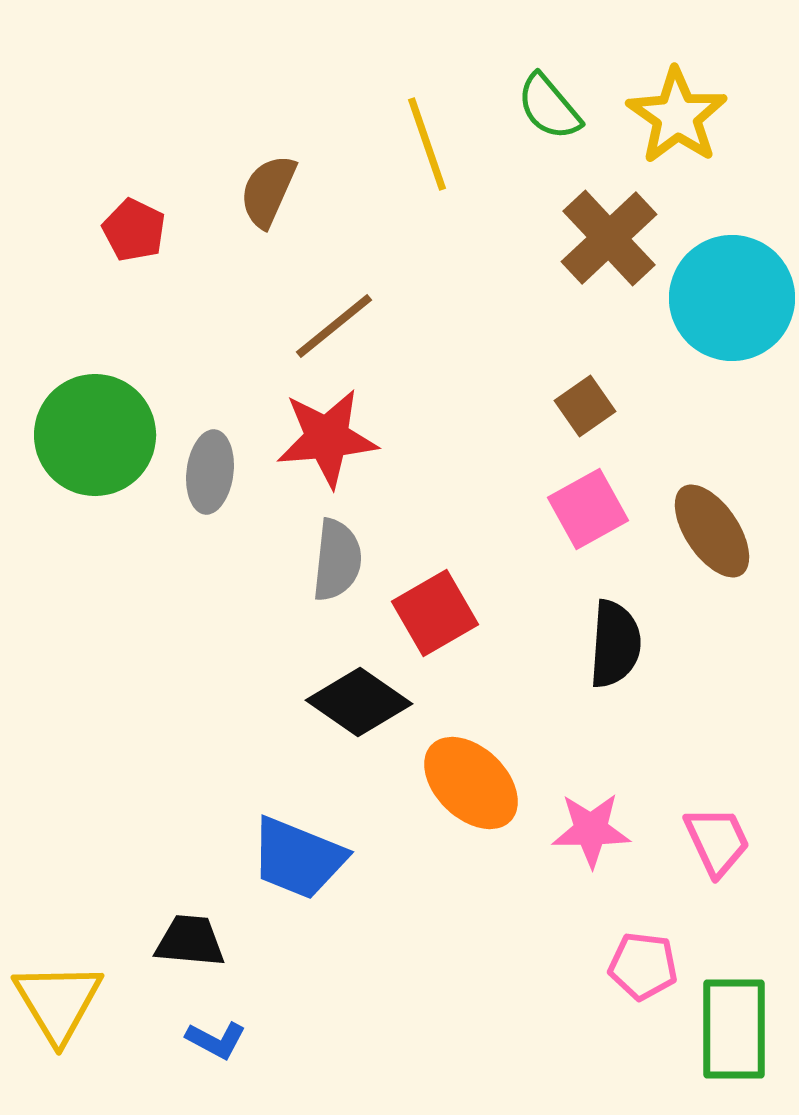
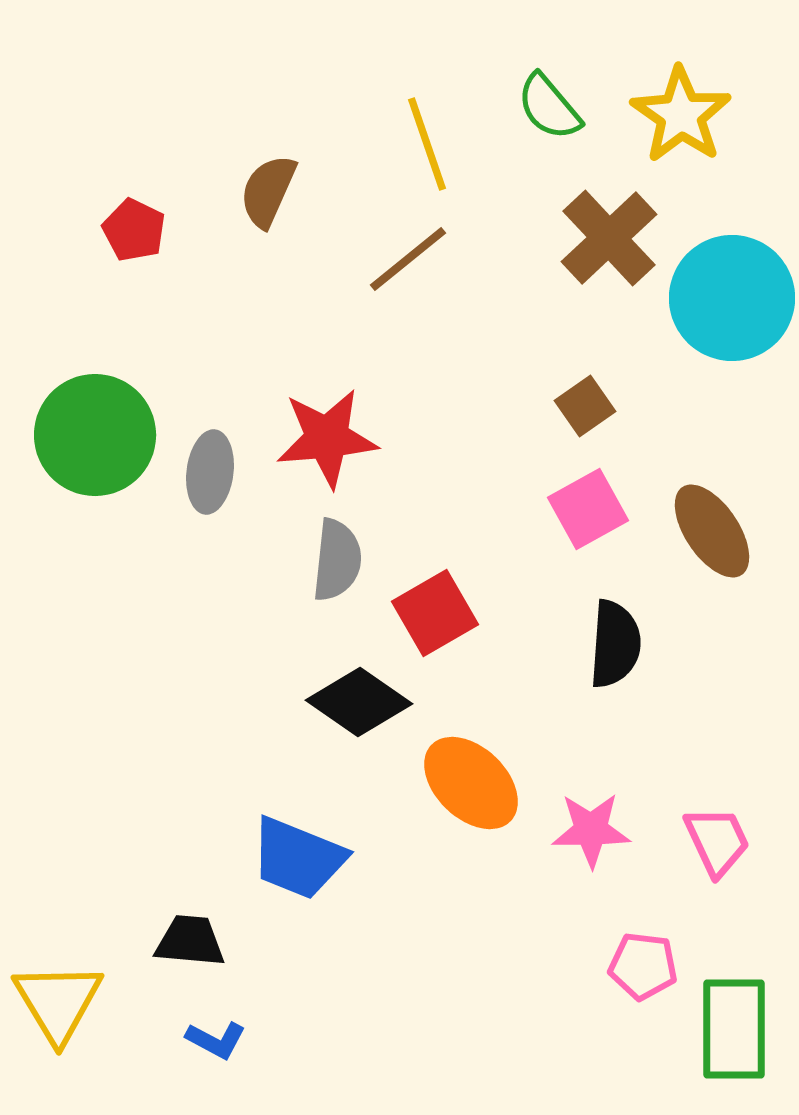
yellow star: moved 4 px right, 1 px up
brown line: moved 74 px right, 67 px up
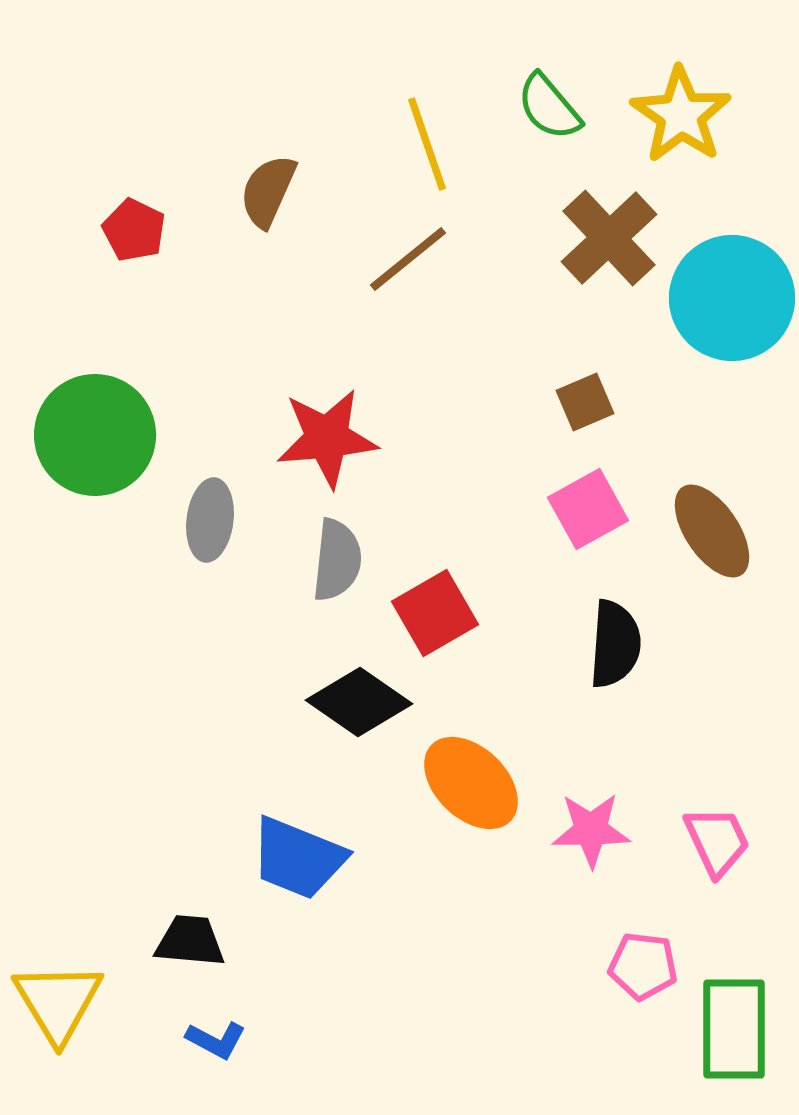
brown square: moved 4 px up; rotated 12 degrees clockwise
gray ellipse: moved 48 px down
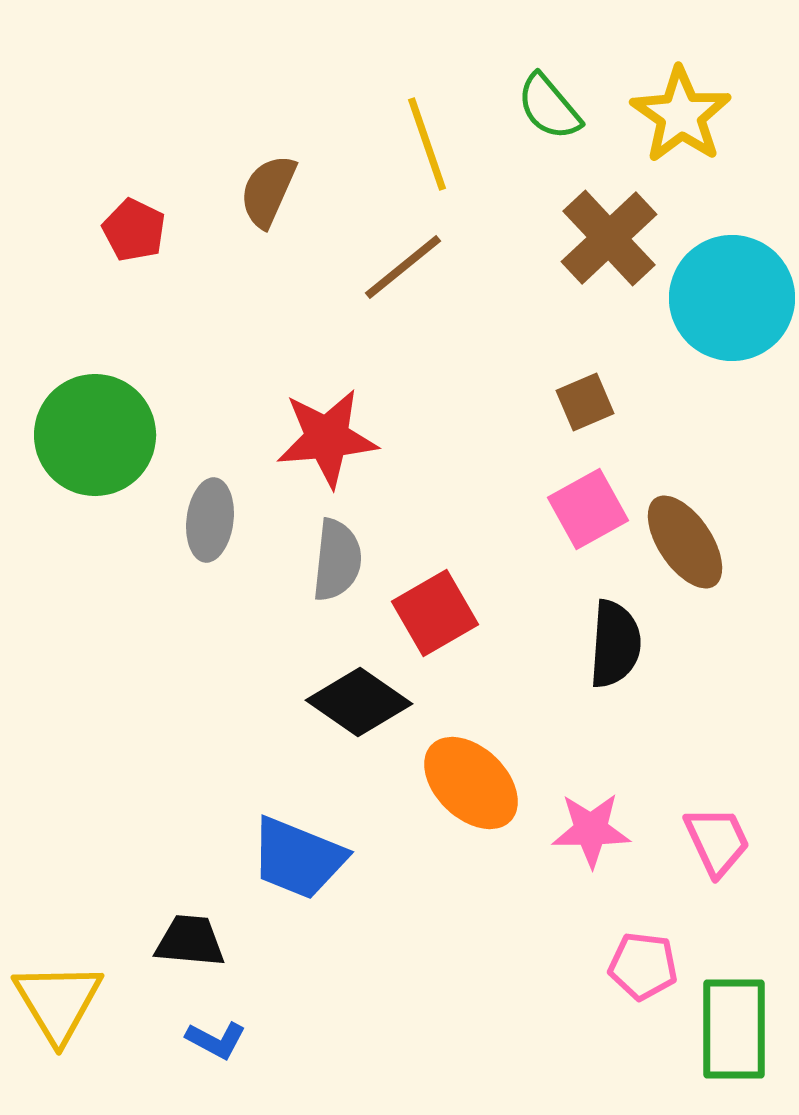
brown line: moved 5 px left, 8 px down
brown ellipse: moved 27 px left, 11 px down
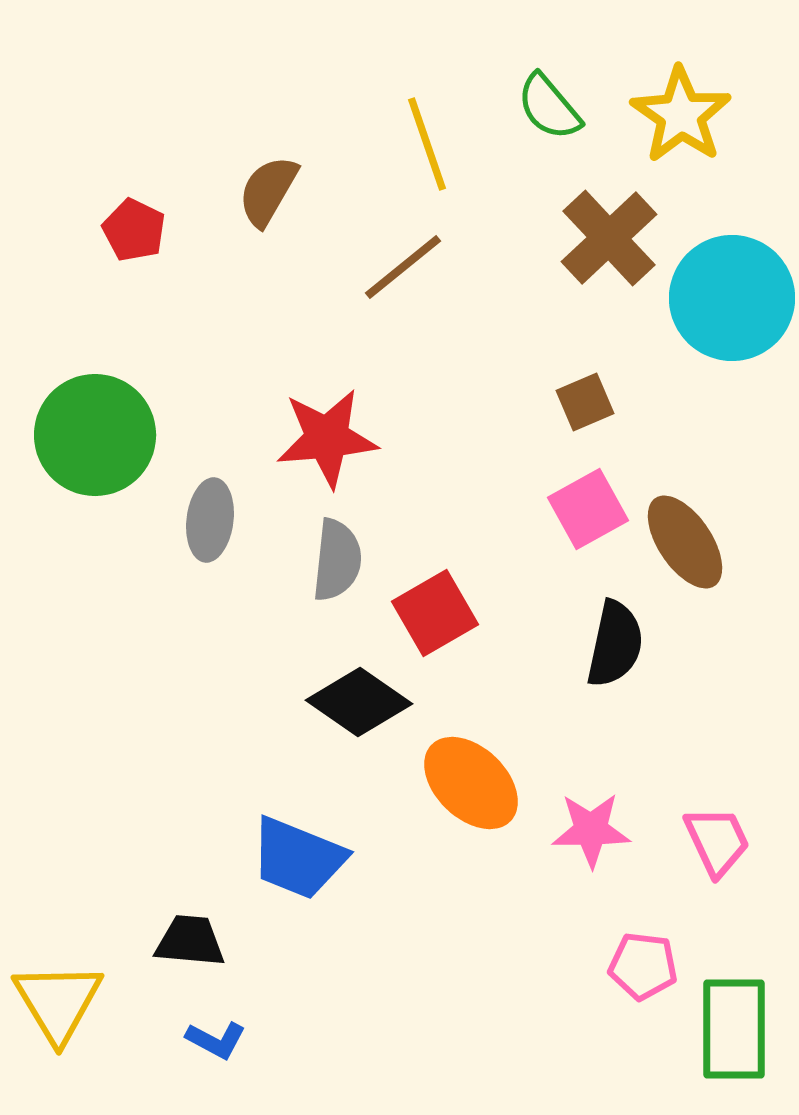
brown semicircle: rotated 6 degrees clockwise
black semicircle: rotated 8 degrees clockwise
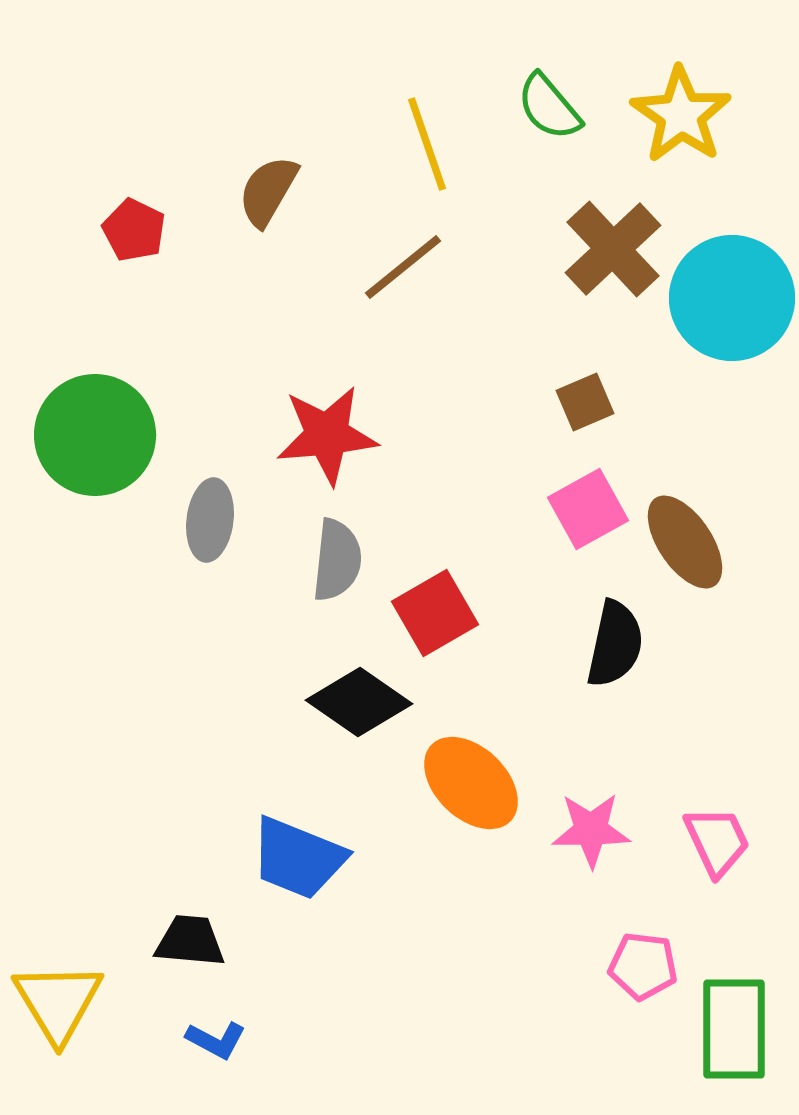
brown cross: moved 4 px right, 11 px down
red star: moved 3 px up
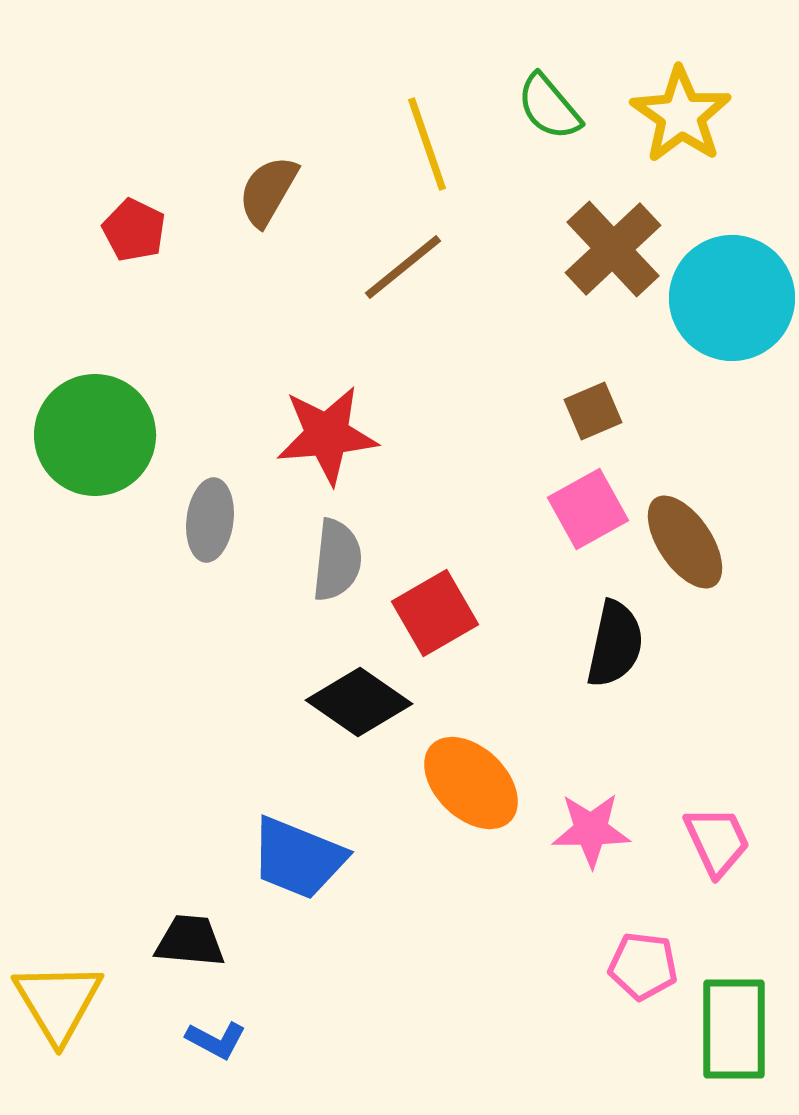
brown square: moved 8 px right, 9 px down
